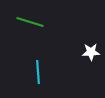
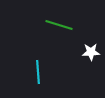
green line: moved 29 px right, 3 px down
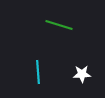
white star: moved 9 px left, 22 px down
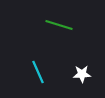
cyan line: rotated 20 degrees counterclockwise
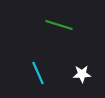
cyan line: moved 1 px down
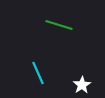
white star: moved 11 px down; rotated 30 degrees counterclockwise
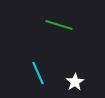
white star: moved 7 px left, 3 px up
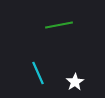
green line: rotated 28 degrees counterclockwise
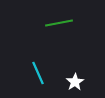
green line: moved 2 px up
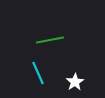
green line: moved 9 px left, 17 px down
